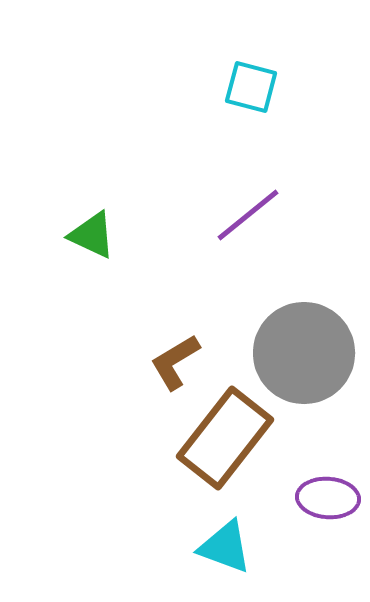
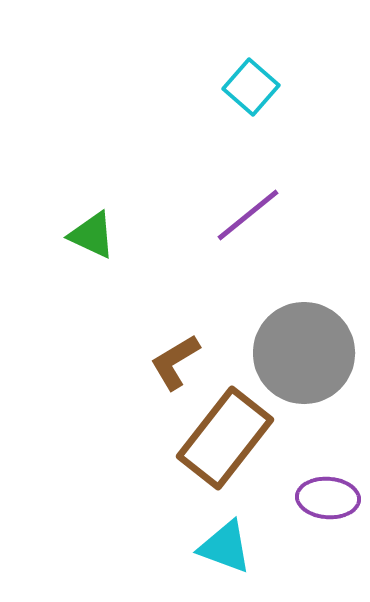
cyan square: rotated 26 degrees clockwise
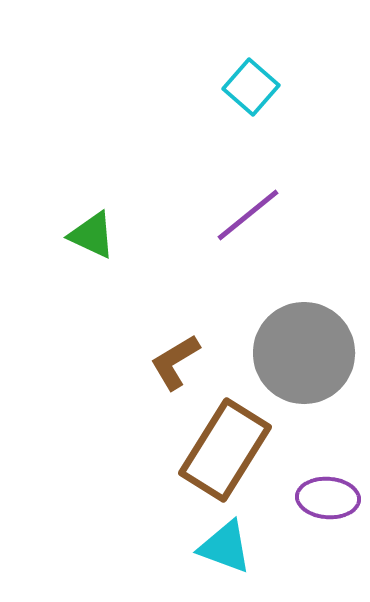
brown rectangle: moved 12 px down; rotated 6 degrees counterclockwise
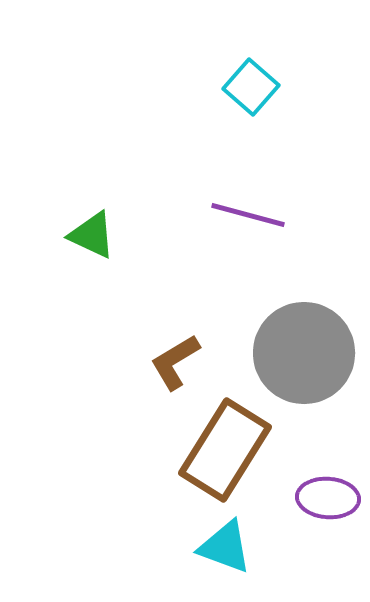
purple line: rotated 54 degrees clockwise
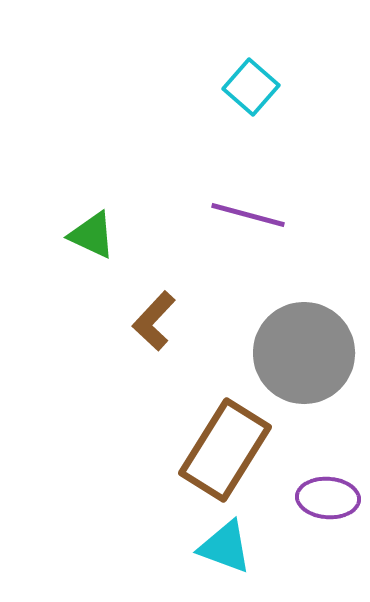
brown L-shape: moved 21 px left, 41 px up; rotated 16 degrees counterclockwise
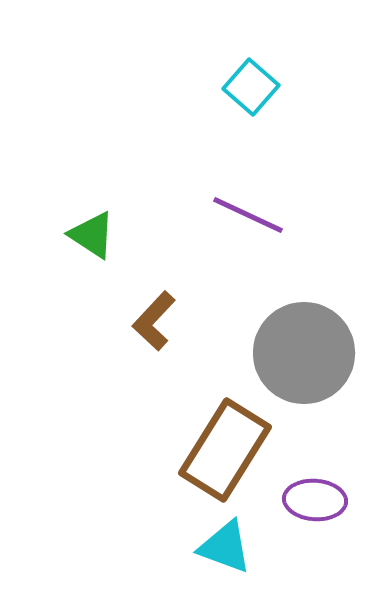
purple line: rotated 10 degrees clockwise
green triangle: rotated 8 degrees clockwise
purple ellipse: moved 13 px left, 2 px down
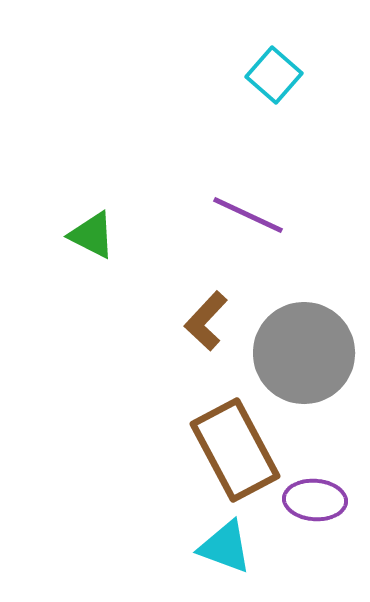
cyan square: moved 23 px right, 12 px up
green triangle: rotated 6 degrees counterclockwise
brown L-shape: moved 52 px right
brown rectangle: moved 10 px right; rotated 60 degrees counterclockwise
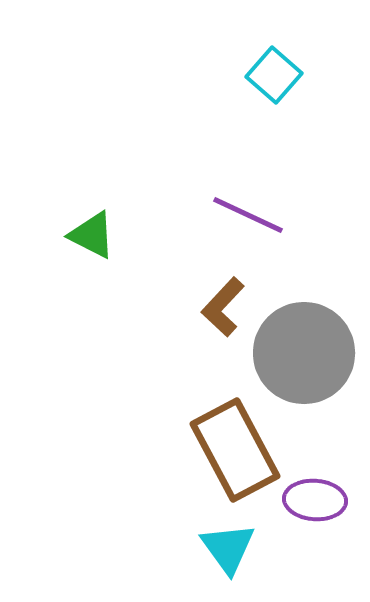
brown L-shape: moved 17 px right, 14 px up
cyan triangle: moved 3 px right, 1 px down; rotated 34 degrees clockwise
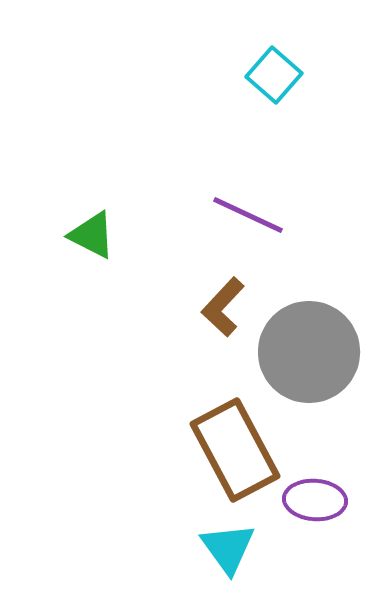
gray circle: moved 5 px right, 1 px up
